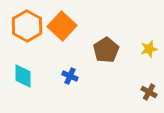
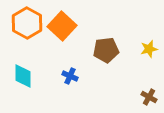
orange hexagon: moved 3 px up
brown pentagon: rotated 25 degrees clockwise
brown cross: moved 5 px down
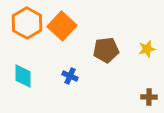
yellow star: moved 2 px left
brown cross: rotated 28 degrees counterclockwise
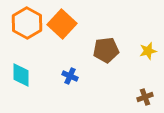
orange square: moved 2 px up
yellow star: moved 1 px right, 2 px down
cyan diamond: moved 2 px left, 1 px up
brown cross: moved 4 px left; rotated 21 degrees counterclockwise
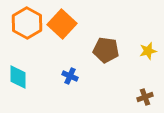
brown pentagon: rotated 15 degrees clockwise
cyan diamond: moved 3 px left, 2 px down
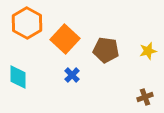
orange square: moved 3 px right, 15 px down
blue cross: moved 2 px right, 1 px up; rotated 21 degrees clockwise
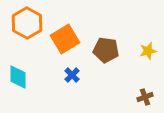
orange square: rotated 16 degrees clockwise
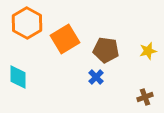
blue cross: moved 24 px right, 2 px down
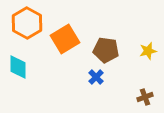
cyan diamond: moved 10 px up
